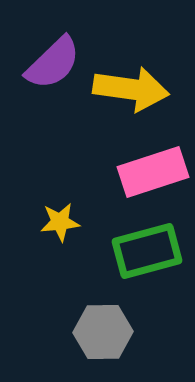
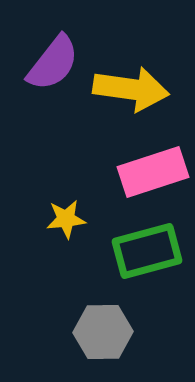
purple semicircle: rotated 8 degrees counterclockwise
yellow star: moved 6 px right, 3 px up
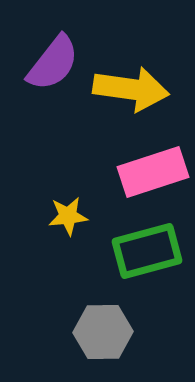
yellow star: moved 2 px right, 3 px up
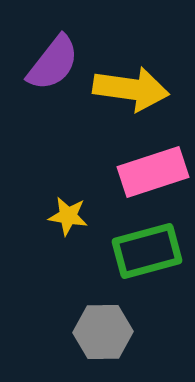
yellow star: rotated 15 degrees clockwise
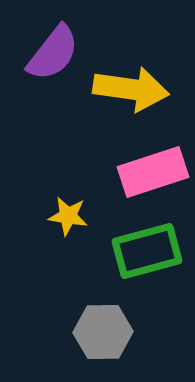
purple semicircle: moved 10 px up
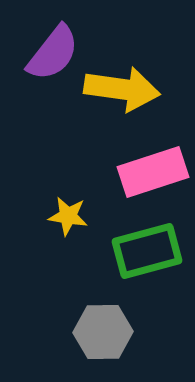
yellow arrow: moved 9 px left
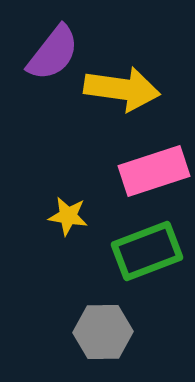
pink rectangle: moved 1 px right, 1 px up
green rectangle: rotated 6 degrees counterclockwise
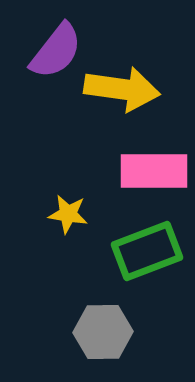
purple semicircle: moved 3 px right, 2 px up
pink rectangle: rotated 18 degrees clockwise
yellow star: moved 2 px up
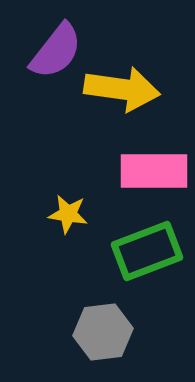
gray hexagon: rotated 6 degrees counterclockwise
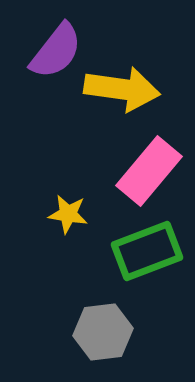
pink rectangle: moved 5 px left; rotated 50 degrees counterclockwise
